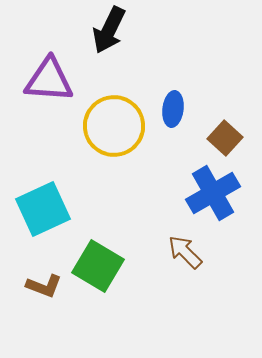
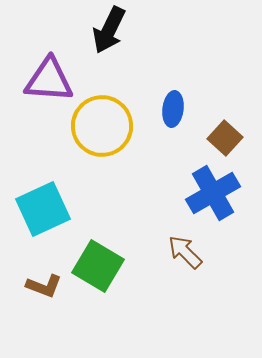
yellow circle: moved 12 px left
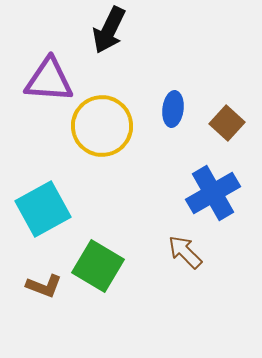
brown square: moved 2 px right, 15 px up
cyan square: rotated 4 degrees counterclockwise
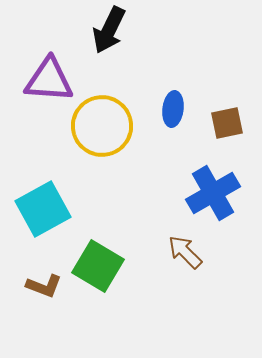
brown square: rotated 36 degrees clockwise
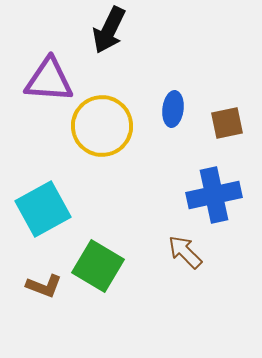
blue cross: moved 1 px right, 2 px down; rotated 18 degrees clockwise
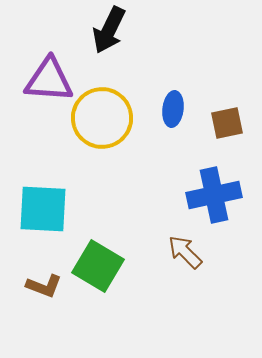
yellow circle: moved 8 px up
cyan square: rotated 32 degrees clockwise
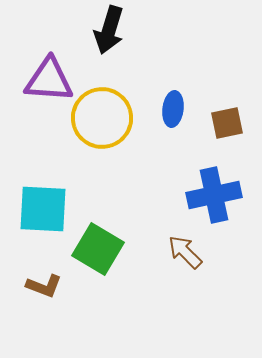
black arrow: rotated 9 degrees counterclockwise
green square: moved 17 px up
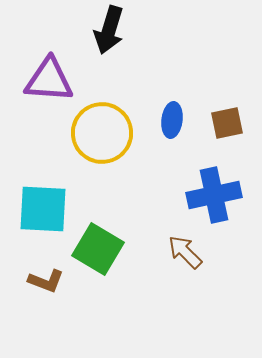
blue ellipse: moved 1 px left, 11 px down
yellow circle: moved 15 px down
brown L-shape: moved 2 px right, 5 px up
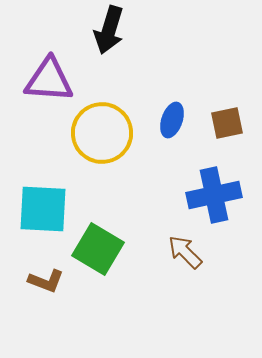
blue ellipse: rotated 12 degrees clockwise
